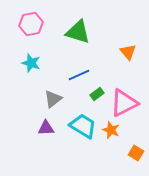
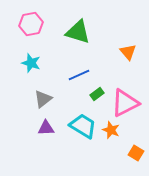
gray triangle: moved 10 px left
pink triangle: moved 1 px right
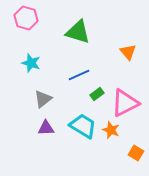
pink hexagon: moved 5 px left, 6 px up; rotated 25 degrees clockwise
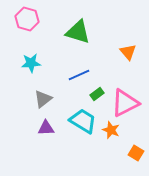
pink hexagon: moved 1 px right, 1 px down
cyan star: rotated 24 degrees counterclockwise
cyan trapezoid: moved 5 px up
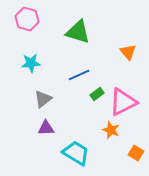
pink triangle: moved 2 px left, 1 px up
cyan trapezoid: moved 7 px left, 32 px down
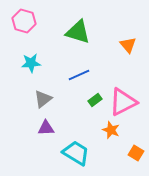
pink hexagon: moved 3 px left, 2 px down
orange triangle: moved 7 px up
green rectangle: moved 2 px left, 6 px down
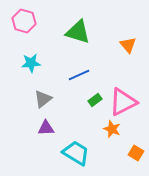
orange star: moved 1 px right, 1 px up
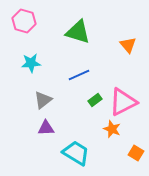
gray triangle: moved 1 px down
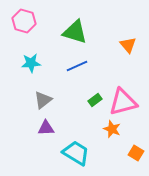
green triangle: moved 3 px left
blue line: moved 2 px left, 9 px up
pink triangle: rotated 12 degrees clockwise
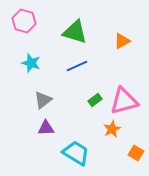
orange triangle: moved 6 px left, 4 px up; rotated 42 degrees clockwise
cyan star: rotated 24 degrees clockwise
pink triangle: moved 1 px right, 1 px up
orange star: rotated 24 degrees clockwise
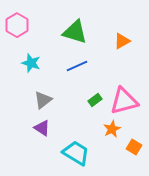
pink hexagon: moved 7 px left, 4 px down; rotated 15 degrees clockwise
purple triangle: moved 4 px left; rotated 36 degrees clockwise
orange square: moved 2 px left, 6 px up
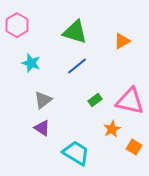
blue line: rotated 15 degrees counterclockwise
pink triangle: moved 6 px right; rotated 28 degrees clockwise
